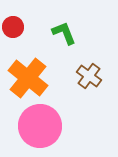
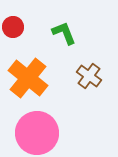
pink circle: moved 3 px left, 7 px down
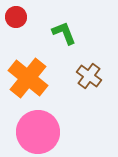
red circle: moved 3 px right, 10 px up
pink circle: moved 1 px right, 1 px up
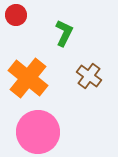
red circle: moved 2 px up
green L-shape: rotated 48 degrees clockwise
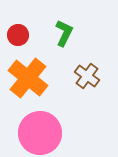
red circle: moved 2 px right, 20 px down
brown cross: moved 2 px left
pink circle: moved 2 px right, 1 px down
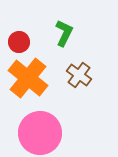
red circle: moved 1 px right, 7 px down
brown cross: moved 8 px left, 1 px up
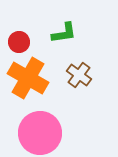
green L-shape: rotated 56 degrees clockwise
orange cross: rotated 9 degrees counterclockwise
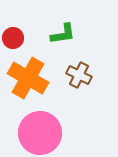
green L-shape: moved 1 px left, 1 px down
red circle: moved 6 px left, 4 px up
brown cross: rotated 10 degrees counterclockwise
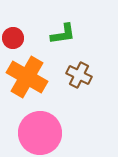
orange cross: moved 1 px left, 1 px up
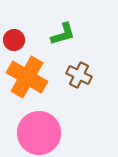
green L-shape: rotated 8 degrees counterclockwise
red circle: moved 1 px right, 2 px down
pink circle: moved 1 px left
